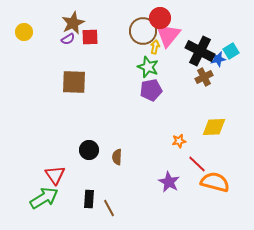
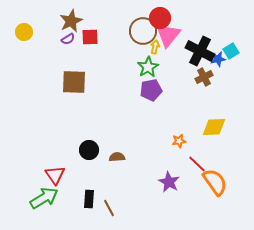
brown star: moved 2 px left, 2 px up
green star: rotated 20 degrees clockwise
brown semicircle: rotated 84 degrees clockwise
orange semicircle: rotated 40 degrees clockwise
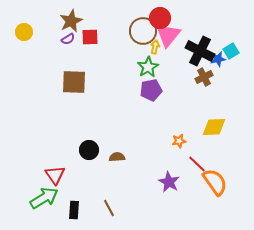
black rectangle: moved 15 px left, 11 px down
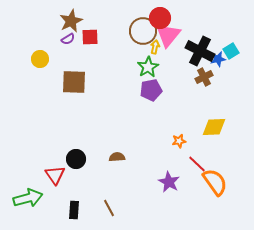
yellow circle: moved 16 px right, 27 px down
black circle: moved 13 px left, 9 px down
green arrow: moved 16 px left; rotated 16 degrees clockwise
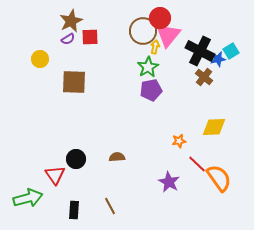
brown cross: rotated 24 degrees counterclockwise
orange semicircle: moved 4 px right, 4 px up
brown line: moved 1 px right, 2 px up
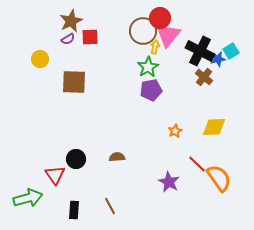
orange star: moved 4 px left, 10 px up; rotated 16 degrees counterclockwise
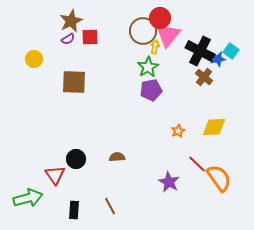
cyan square: rotated 21 degrees counterclockwise
yellow circle: moved 6 px left
orange star: moved 3 px right
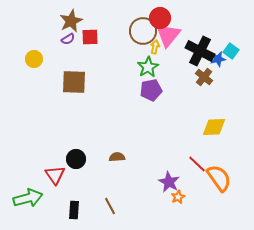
orange star: moved 66 px down
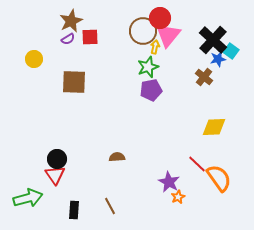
black cross: moved 13 px right, 11 px up; rotated 16 degrees clockwise
green star: rotated 10 degrees clockwise
black circle: moved 19 px left
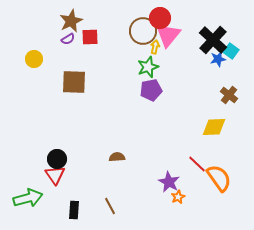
brown cross: moved 25 px right, 18 px down
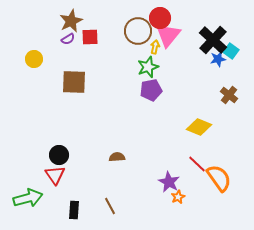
brown circle: moved 5 px left
yellow diamond: moved 15 px left; rotated 25 degrees clockwise
black circle: moved 2 px right, 4 px up
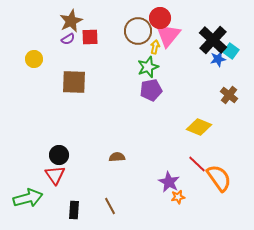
orange star: rotated 16 degrees clockwise
